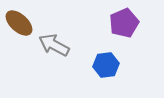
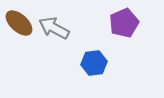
gray arrow: moved 17 px up
blue hexagon: moved 12 px left, 2 px up
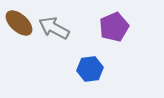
purple pentagon: moved 10 px left, 4 px down
blue hexagon: moved 4 px left, 6 px down
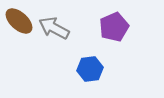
brown ellipse: moved 2 px up
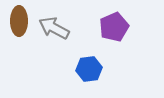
brown ellipse: rotated 48 degrees clockwise
blue hexagon: moved 1 px left
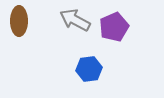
gray arrow: moved 21 px right, 8 px up
